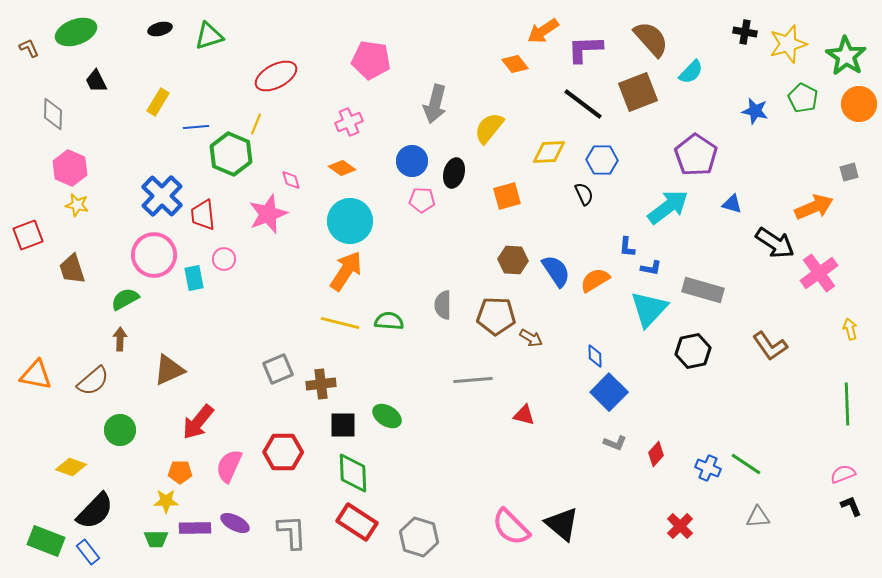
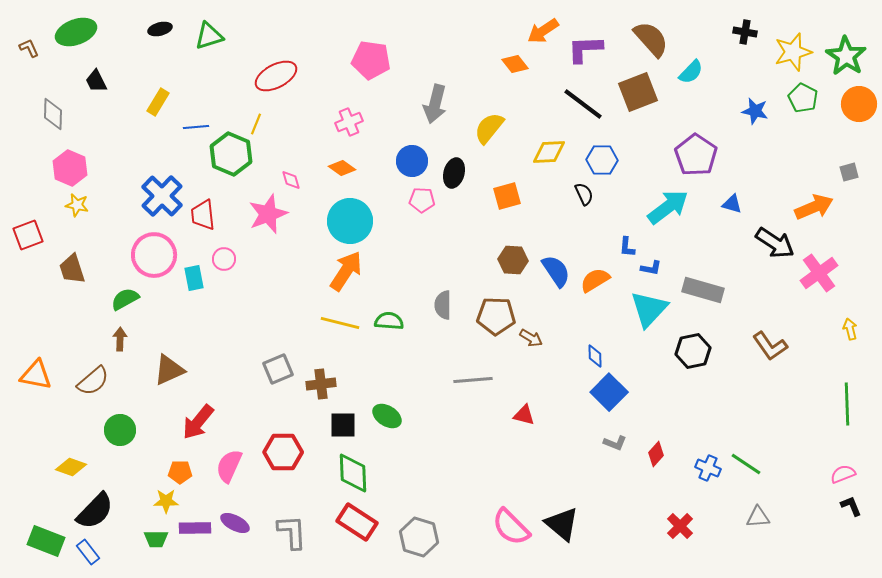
yellow star at (788, 44): moved 5 px right, 8 px down
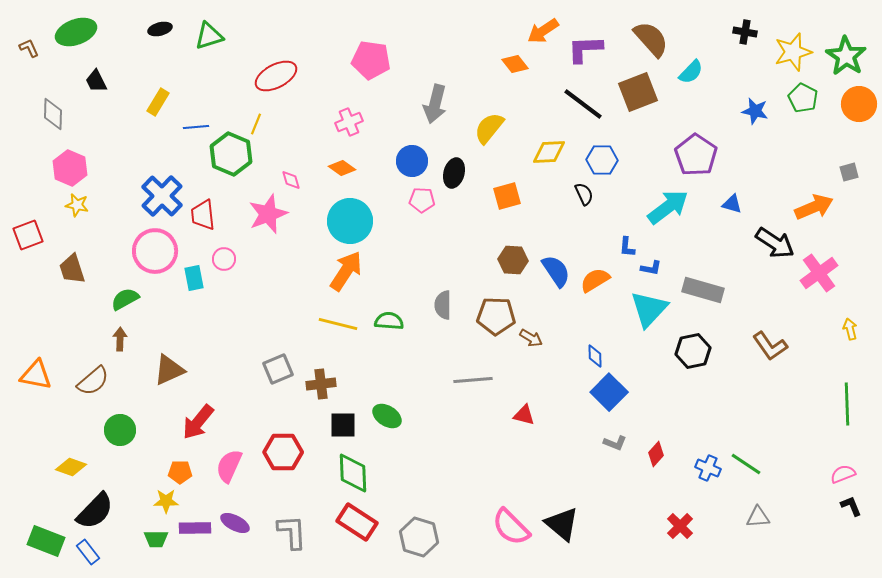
pink circle at (154, 255): moved 1 px right, 4 px up
yellow line at (340, 323): moved 2 px left, 1 px down
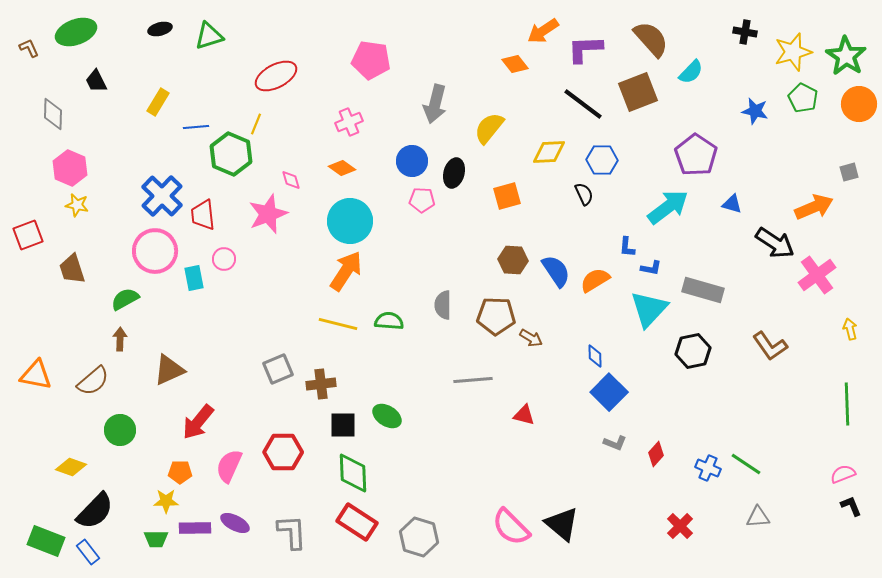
pink cross at (819, 273): moved 2 px left, 2 px down
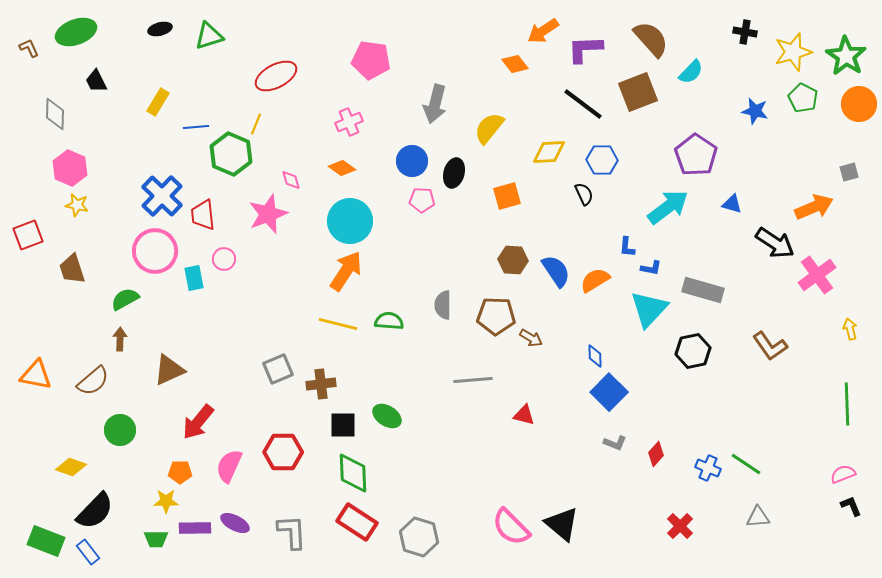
gray diamond at (53, 114): moved 2 px right
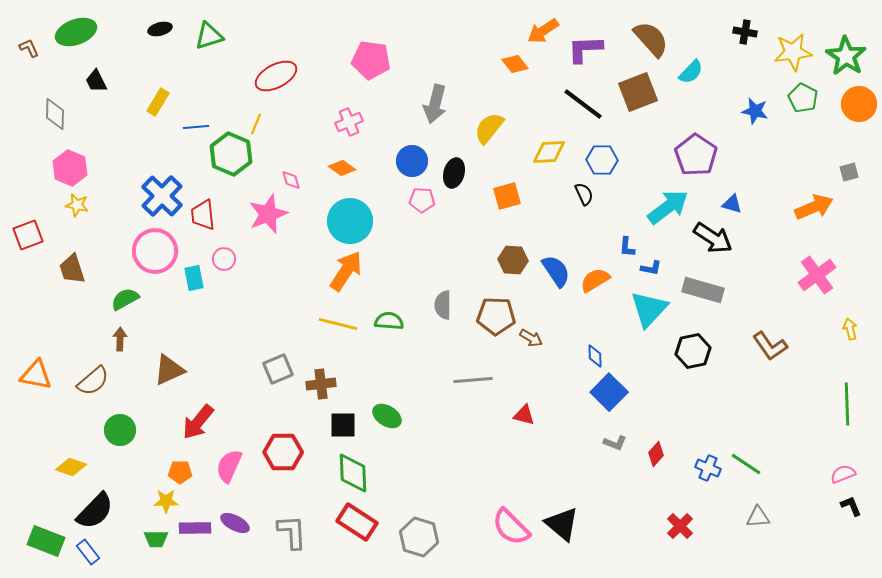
yellow star at (793, 52): rotated 9 degrees clockwise
black arrow at (775, 243): moved 62 px left, 5 px up
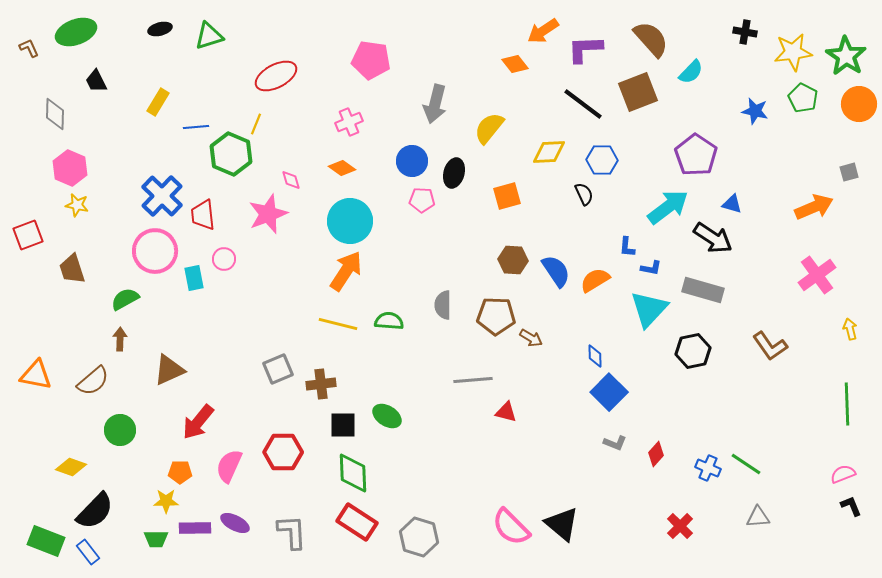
red triangle at (524, 415): moved 18 px left, 3 px up
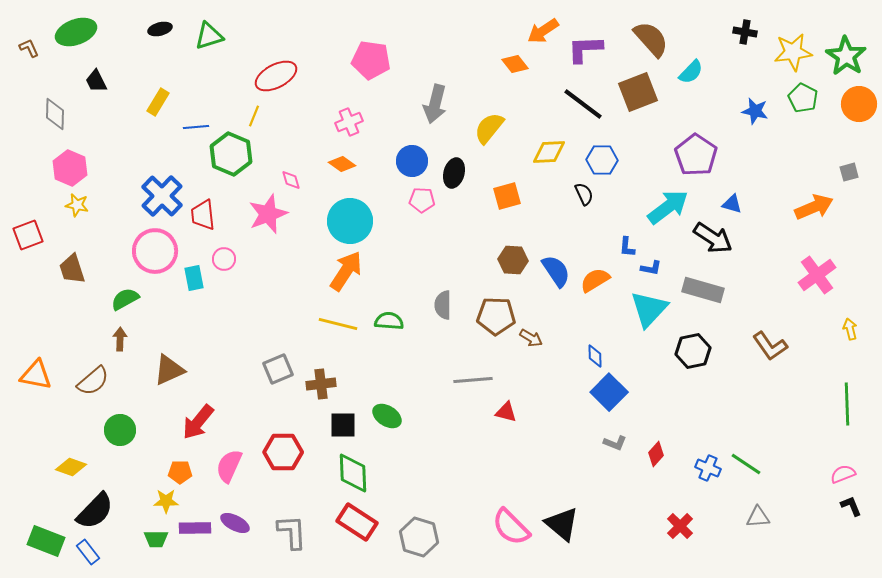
yellow line at (256, 124): moved 2 px left, 8 px up
orange diamond at (342, 168): moved 4 px up
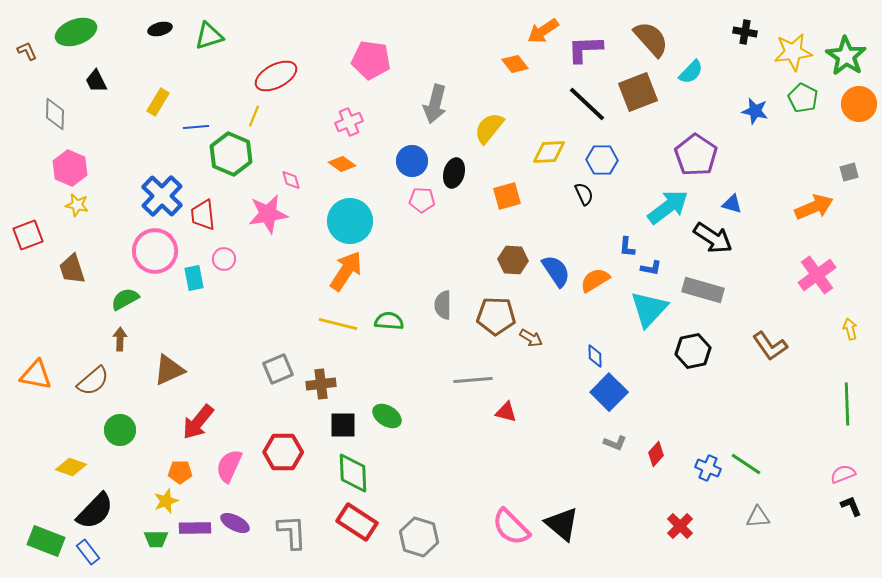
brown L-shape at (29, 48): moved 2 px left, 3 px down
black line at (583, 104): moved 4 px right; rotated 6 degrees clockwise
pink star at (268, 214): rotated 12 degrees clockwise
yellow star at (166, 501): rotated 20 degrees counterclockwise
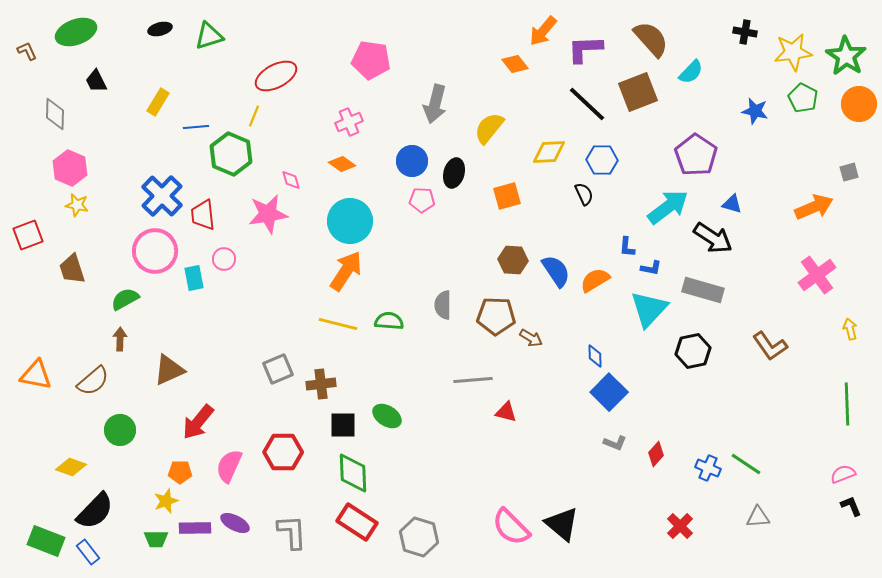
orange arrow at (543, 31): rotated 16 degrees counterclockwise
